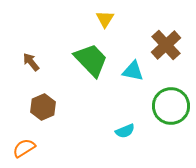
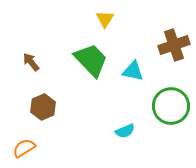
brown cross: moved 8 px right; rotated 24 degrees clockwise
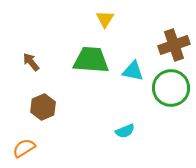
green trapezoid: rotated 42 degrees counterclockwise
green circle: moved 18 px up
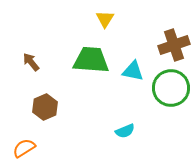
brown hexagon: moved 2 px right
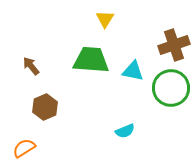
brown arrow: moved 4 px down
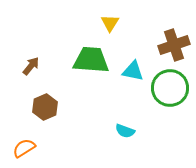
yellow triangle: moved 5 px right, 4 px down
brown arrow: rotated 78 degrees clockwise
green circle: moved 1 px left
cyan semicircle: rotated 42 degrees clockwise
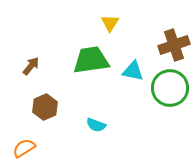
green trapezoid: rotated 12 degrees counterclockwise
cyan semicircle: moved 29 px left, 6 px up
